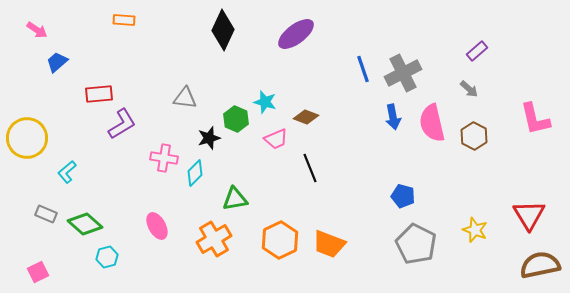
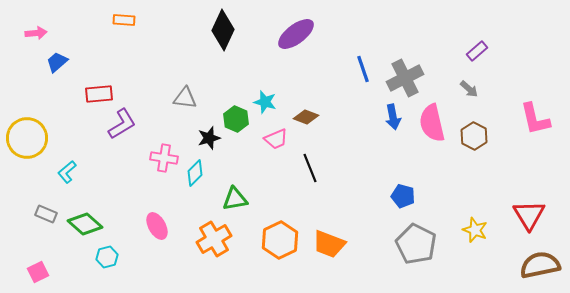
pink arrow: moved 1 px left, 3 px down; rotated 40 degrees counterclockwise
gray cross: moved 2 px right, 5 px down
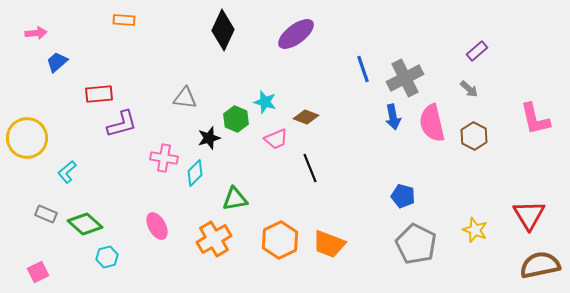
purple L-shape: rotated 16 degrees clockwise
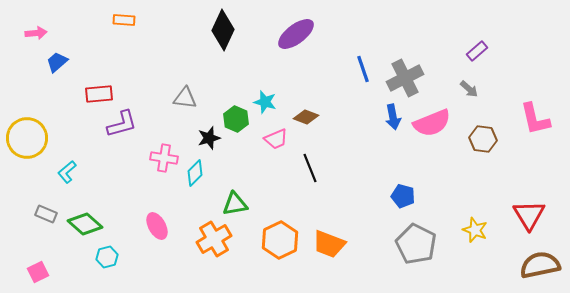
pink semicircle: rotated 99 degrees counterclockwise
brown hexagon: moved 9 px right, 3 px down; rotated 20 degrees counterclockwise
green triangle: moved 5 px down
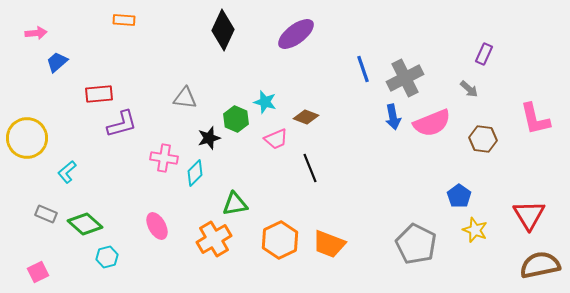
purple rectangle: moved 7 px right, 3 px down; rotated 25 degrees counterclockwise
blue pentagon: moved 56 px right; rotated 20 degrees clockwise
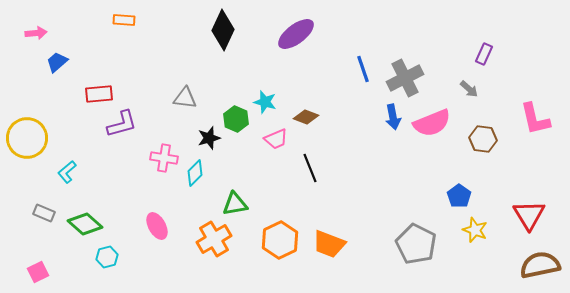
gray rectangle: moved 2 px left, 1 px up
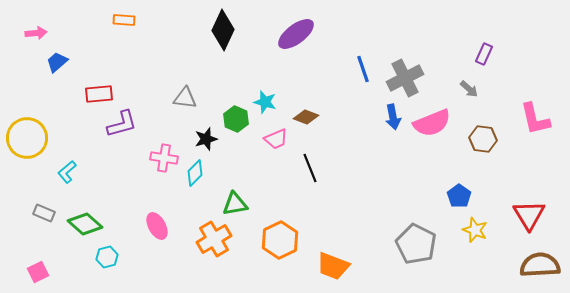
black star: moved 3 px left, 1 px down
orange trapezoid: moved 4 px right, 22 px down
brown semicircle: rotated 9 degrees clockwise
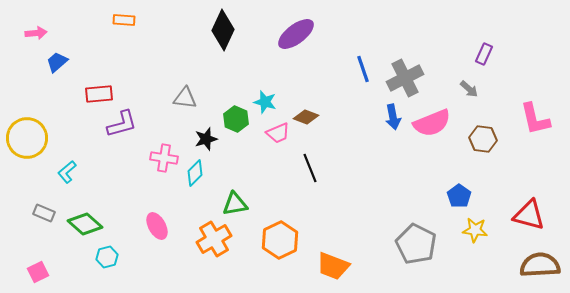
pink trapezoid: moved 2 px right, 6 px up
red triangle: rotated 44 degrees counterclockwise
yellow star: rotated 15 degrees counterclockwise
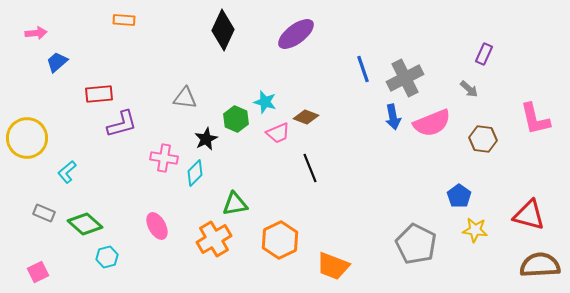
black star: rotated 10 degrees counterclockwise
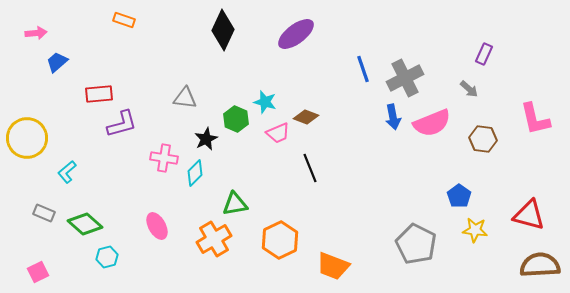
orange rectangle: rotated 15 degrees clockwise
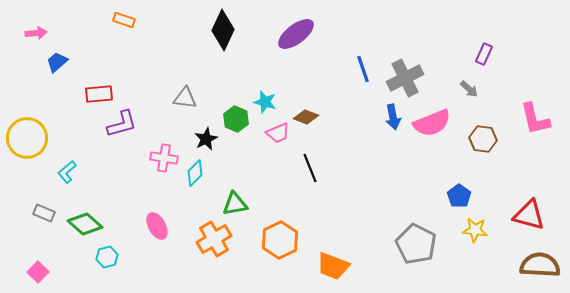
brown semicircle: rotated 6 degrees clockwise
pink square: rotated 20 degrees counterclockwise
